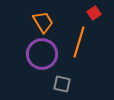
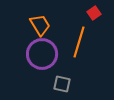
orange trapezoid: moved 3 px left, 3 px down
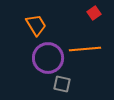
orange trapezoid: moved 4 px left
orange line: moved 6 px right, 7 px down; rotated 68 degrees clockwise
purple circle: moved 6 px right, 4 px down
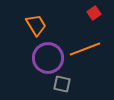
orange line: rotated 16 degrees counterclockwise
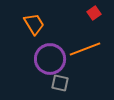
orange trapezoid: moved 2 px left, 1 px up
purple circle: moved 2 px right, 1 px down
gray square: moved 2 px left, 1 px up
